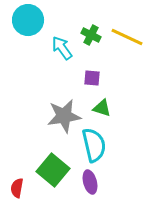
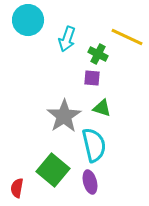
green cross: moved 7 px right, 19 px down
cyan arrow: moved 5 px right, 9 px up; rotated 125 degrees counterclockwise
gray star: rotated 24 degrees counterclockwise
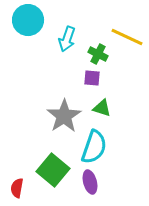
cyan semicircle: moved 2 px down; rotated 32 degrees clockwise
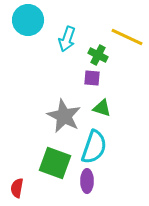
green cross: moved 1 px down
gray star: rotated 12 degrees counterclockwise
green square: moved 2 px right, 7 px up; rotated 20 degrees counterclockwise
purple ellipse: moved 3 px left, 1 px up; rotated 15 degrees clockwise
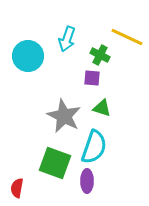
cyan circle: moved 36 px down
green cross: moved 2 px right
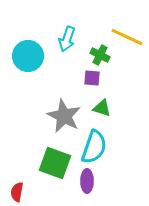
red semicircle: moved 4 px down
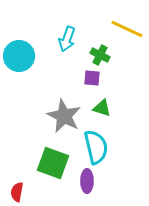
yellow line: moved 8 px up
cyan circle: moved 9 px left
cyan semicircle: moved 2 px right; rotated 32 degrees counterclockwise
green square: moved 2 px left
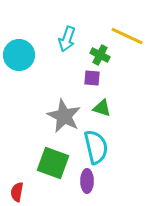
yellow line: moved 7 px down
cyan circle: moved 1 px up
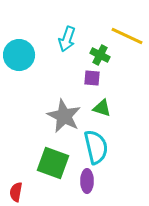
red semicircle: moved 1 px left
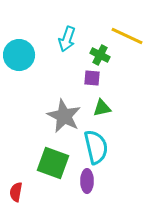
green triangle: rotated 30 degrees counterclockwise
